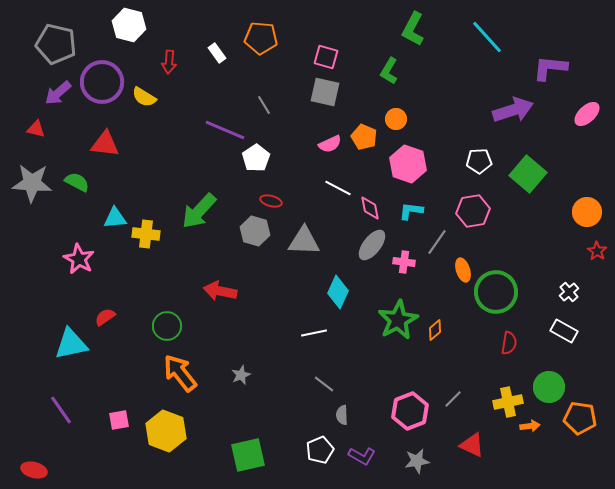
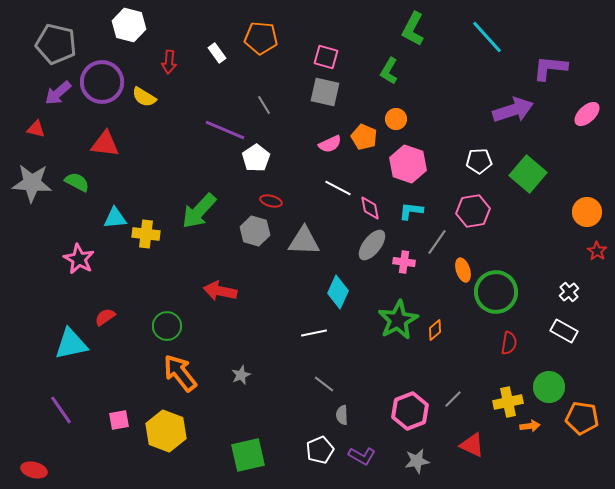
orange pentagon at (580, 418): moved 2 px right
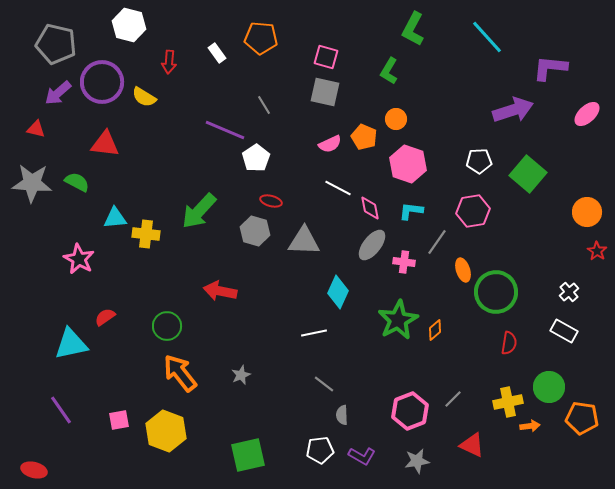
white pentagon at (320, 450): rotated 16 degrees clockwise
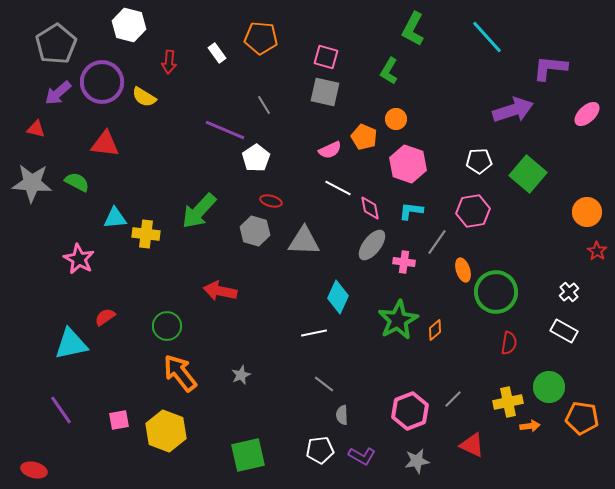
gray pentagon at (56, 44): rotated 27 degrees clockwise
pink semicircle at (330, 144): moved 6 px down
cyan diamond at (338, 292): moved 5 px down
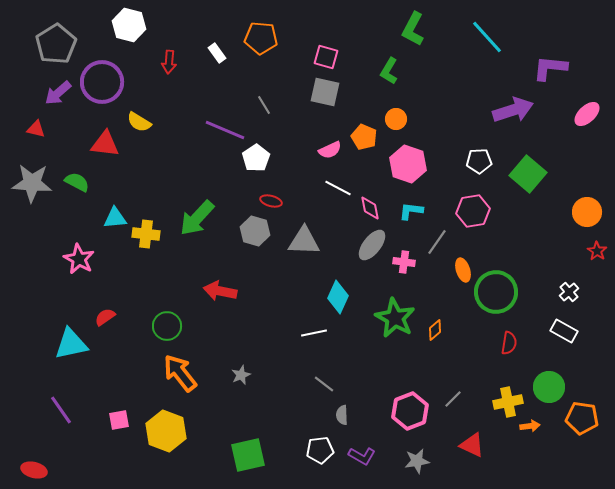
yellow semicircle at (144, 97): moved 5 px left, 25 px down
green arrow at (199, 211): moved 2 px left, 7 px down
green star at (398, 320): moved 3 px left, 2 px up; rotated 15 degrees counterclockwise
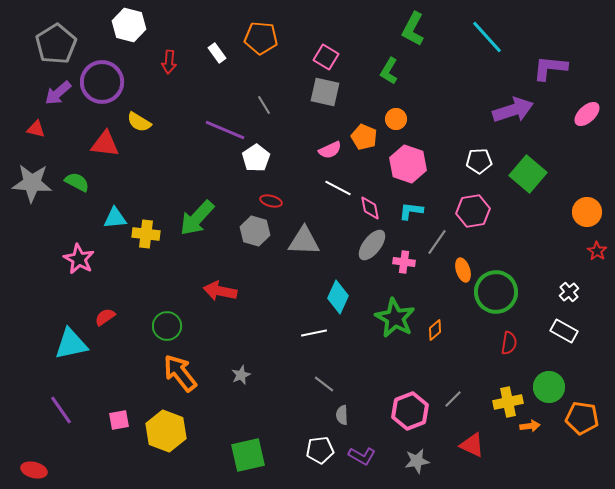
pink square at (326, 57): rotated 15 degrees clockwise
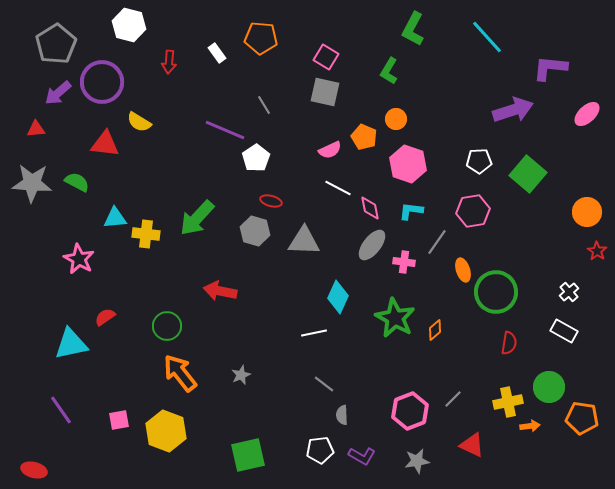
red triangle at (36, 129): rotated 18 degrees counterclockwise
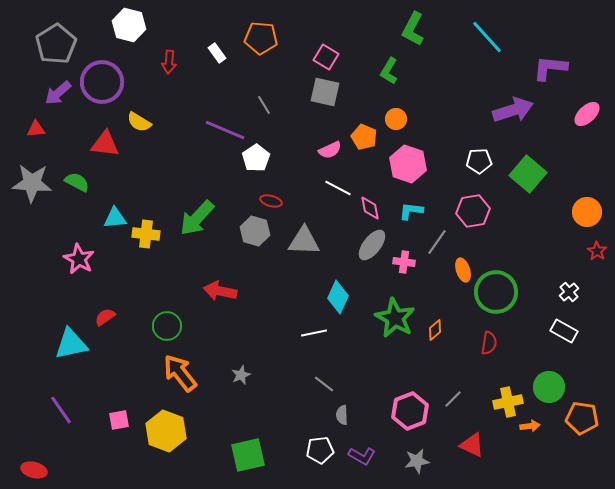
red semicircle at (509, 343): moved 20 px left
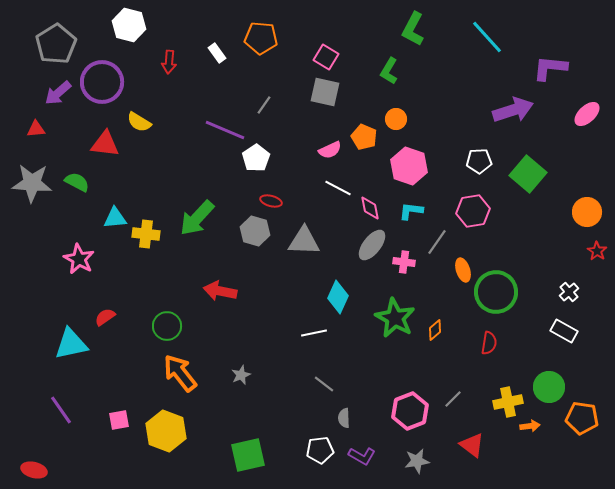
gray line at (264, 105): rotated 66 degrees clockwise
pink hexagon at (408, 164): moved 1 px right, 2 px down
gray semicircle at (342, 415): moved 2 px right, 3 px down
red triangle at (472, 445): rotated 12 degrees clockwise
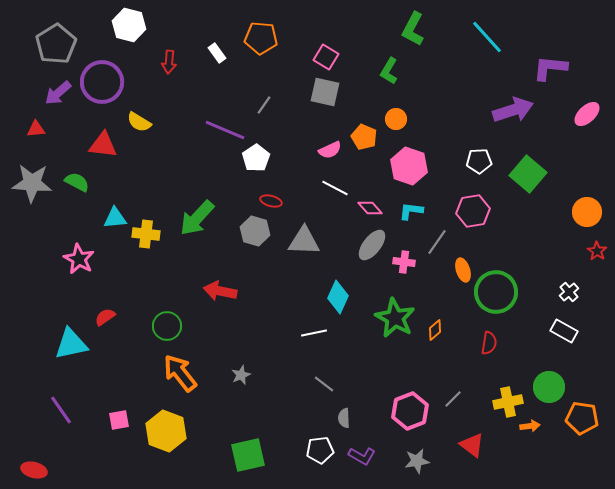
red triangle at (105, 144): moved 2 px left, 1 px down
white line at (338, 188): moved 3 px left
pink diamond at (370, 208): rotated 30 degrees counterclockwise
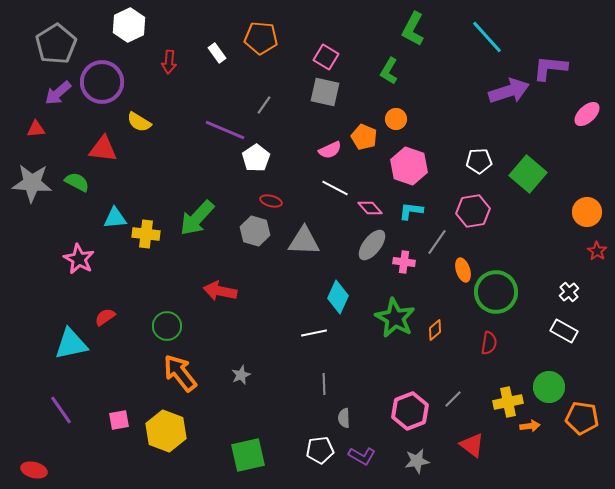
white hexagon at (129, 25): rotated 20 degrees clockwise
purple arrow at (513, 110): moved 4 px left, 19 px up
red triangle at (103, 145): moved 4 px down
gray line at (324, 384): rotated 50 degrees clockwise
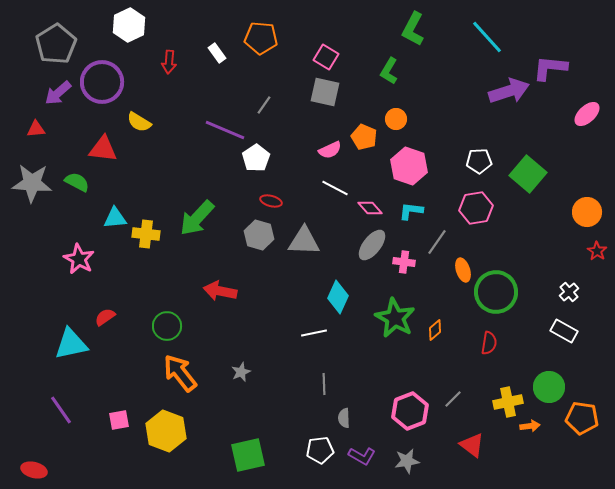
pink hexagon at (473, 211): moved 3 px right, 3 px up
gray hexagon at (255, 231): moved 4 px right, 4 px down
gray star at (241, 375): moved 3 px up
gray star at (417, 461): moved 10 px left
